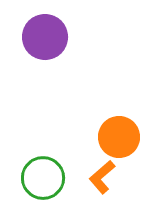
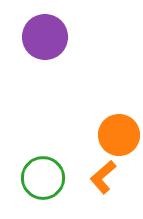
orange circle: moved 2 px up
orange L-shape: moved 1 px right
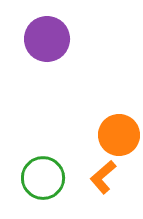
purple circle: moved 2 px right, 2 px down
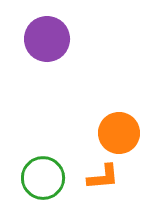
orange circle: moved 2 px up
orange L-shape: rotated 144 degrees counterclockwise
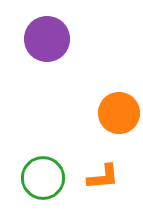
orange circle: moved 20 px up
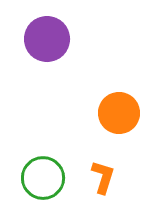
orange L-shape: rotated 68 degrees counterclockwise
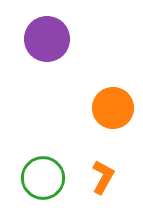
orange circle: moved 6 px left, 5 px up
orange L-shape: rotated 12 degrees clockwise
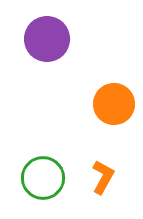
orange circle: moved 1 px right, 4 px up
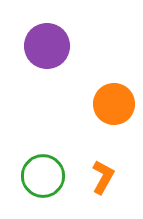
purple circle: moved 7 px down
green circle: moved 2 px up
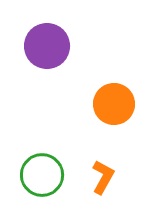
green circle: moved 1 px left, 1 px up
